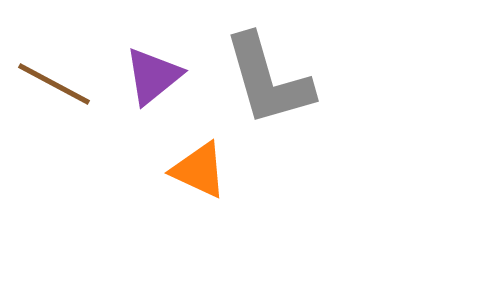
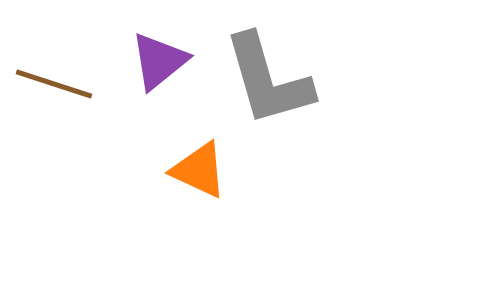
purple triangle: moved 6 px right, 15 px up
brown line: rotated 10 degrees counterclockwise
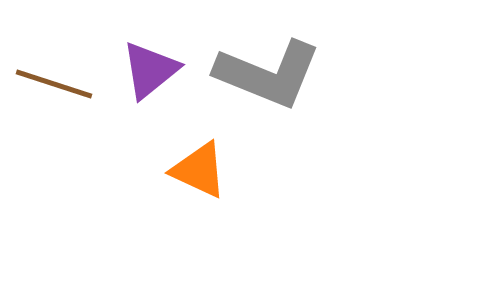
purple triangle: moved 9 px left, 9 px down
gray L-shape: moved 6 px up; rotated 52 degrees counterclockwise
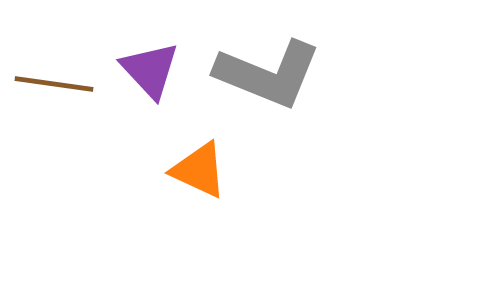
purple triangle: rotated 34 degrees counterclockwise
brown line: rotated 10 degrees counterclockwise
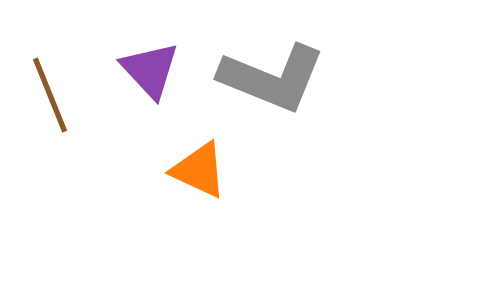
gray L-shape: moved 4 px right, 4 px down
brown line: moved 4 px left, 11 px down; rotated 60 degrees clockwise
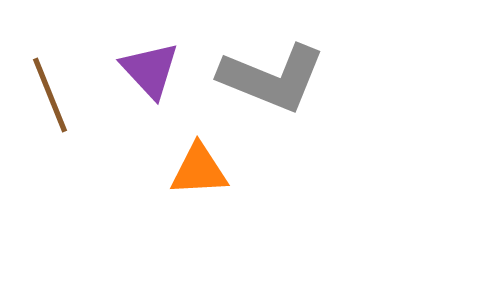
orange triangle: rotated 28 degrees counterclockwise
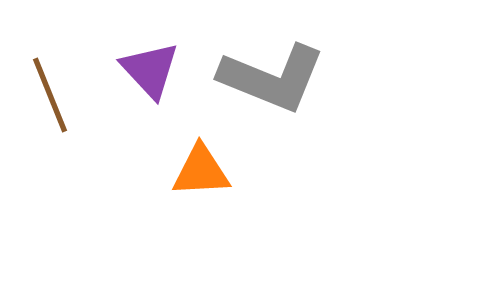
orange triangle: moved 2 px right, 1 px down
